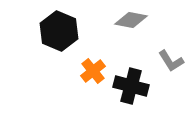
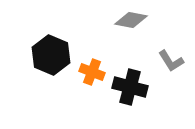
black hexagon: moved 8 px left, 24 px down
orange cross: moved 1 px left, 1 px down; rotated 30 degrees counterclockwise
black cross: moved 1 px left, 1 px down
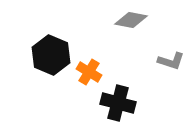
gray L-shape: rotated 40 degrees counterclockwise
orange cross: moved 3 px left; rotated 10 degrees clockwise
black cross: moved 12 px left, 16 px down
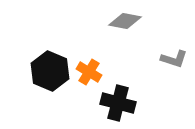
gray diamond: moved 6 px left, 1 px down
black hexagon: moved 1 px left, 16 px down
gray L-shape: moved 3 px right, 2 px up
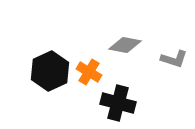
gray diamond: moved 24 px down
black hexagon: rotated 12 degrees clockwise
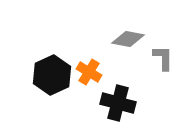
gray diamond: moved 3 px right, 6 px up
gray L-shape: moved 11 px left, 1 px up; rotated 108 degrees counterclockwise
black hexagon: moved 2 px right, 4 px down
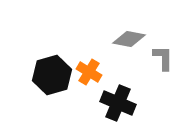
gray diamond: moved 1 px right
black hexagon: rotated 9 degrees clockwise
black cross: rotated 8 degrees clockwise
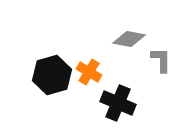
gray L-shape: moved 2 px left, 2 px down
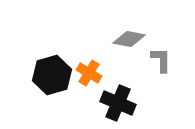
orange cross: moved 1 px down
